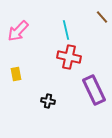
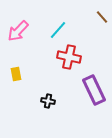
cyan line: moved 8 px left; rotated 54 degrees clockwise
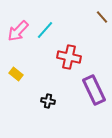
cyan line: moved 13 px left
yellow rectangle: rotated 40 degrees counterclockwise
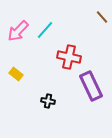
purple rectangle: moved 3 px left, 4 px up
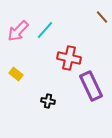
red cross: moved 1 px down
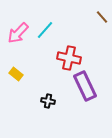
pink arrow: moved 2 px down
purple rectangle: moved 6 px left
